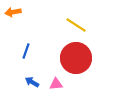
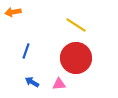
pink triangle: moved 3 px right
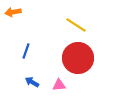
red circle: moved 2 px right
pink triangle: moved 1 px down
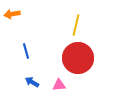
orange arrow: moved 1 px left, 2 px down
yellow line: rotated 70 degrees clockwise
blue line: rotated 35 degrees counterclockwise
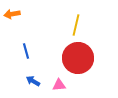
blue arrow: moved 1 px right, 1 px up
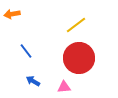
yellow line: rotated 40 degrees clockwise
blue line: rotated 21 degrees counterclockwise
red circle: moved 1 px right
pink triangle: moved 5 px right, 2 px down
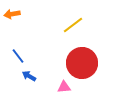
yellow line: moved 3 px left
blue line: moved 8 px left, 5 px down
red circle: moved 3 px right, 5 px down
blue arrow: moved 4 px left, 5 px up
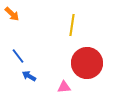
orange arrow: rotated 126 degrees counterclockwise
yellow line: moved 1 px left; rotated 45 degrees counterclockwise
red circle: moved 5 px right
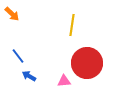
pink triangle: moved 6 px up
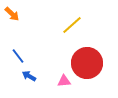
yellow line: rotated 40 degrees clockwise
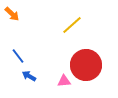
red circle: moved 1 px left, 2 px down
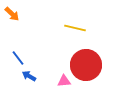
yellow line: moved 3 px right, 3 px down; rotated 55 degrees clockwise
blue line: moved 2 px down
